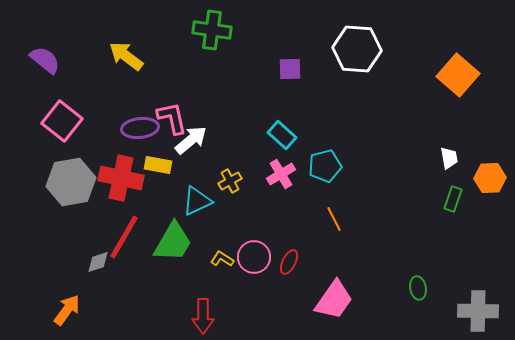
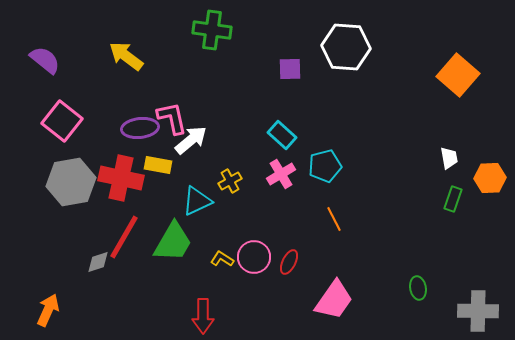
white hexagon: moved 11 px left, 2 px up
orange arrow: moved 19 px left; rotated 12 degrees counterclockwise
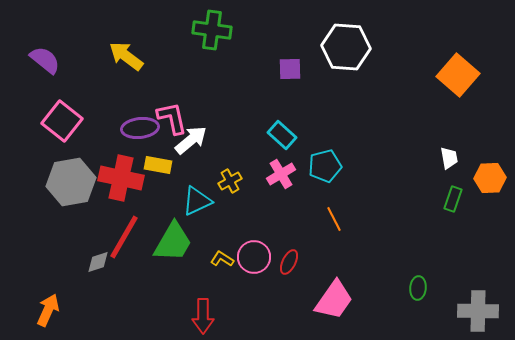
green ellipse: rotated 15 degrees clockwise
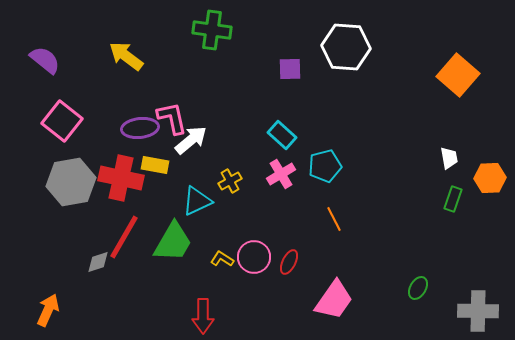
yellow rectangle: moved 3 px left
green ellipse: rotated 25 degrees clockwise
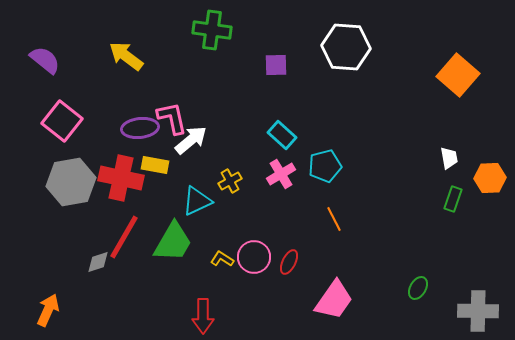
purple square: moved 14 px left, 4 px up
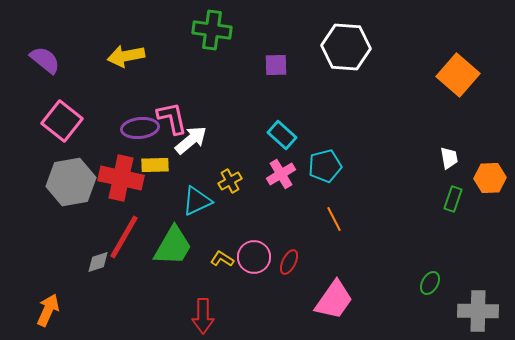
yellow arrow: rotated 48 degrees counterclockwise
yellow rectangle: rotated 12 degrees counterclockwise
green trapezoid: moved 4 px down
green ellipse: moved 12 px right, 5 px up
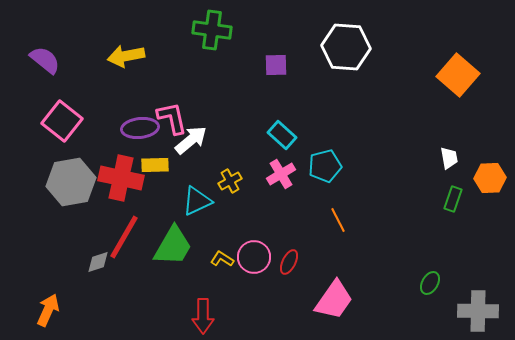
orange line: moved 4 px right, 1 px down
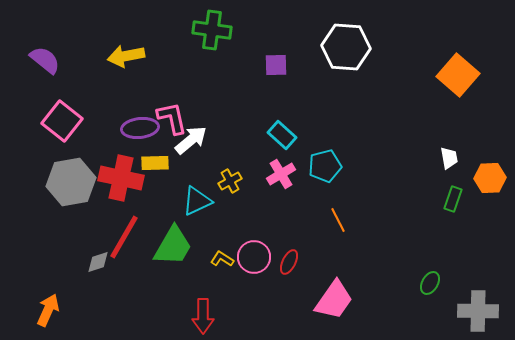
yellow rectangle: moved 2 px up
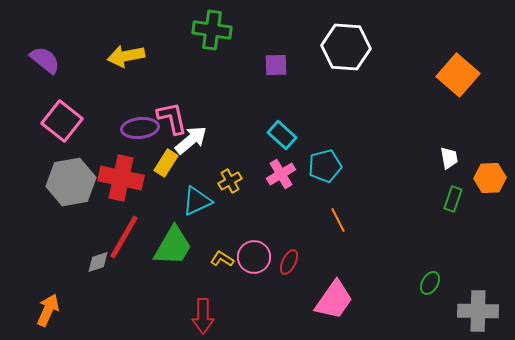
yellow rectangle: moved 11 px right; rotated 56 degrees counterclockwise
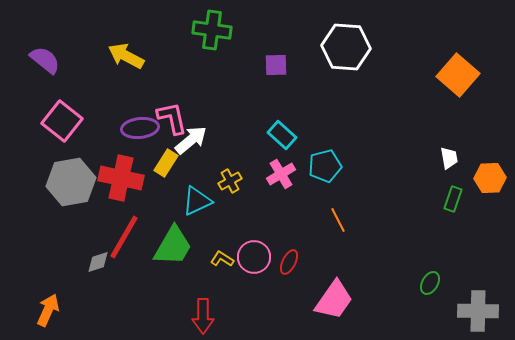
yellow arrow: rotated 39 degrees clockwise
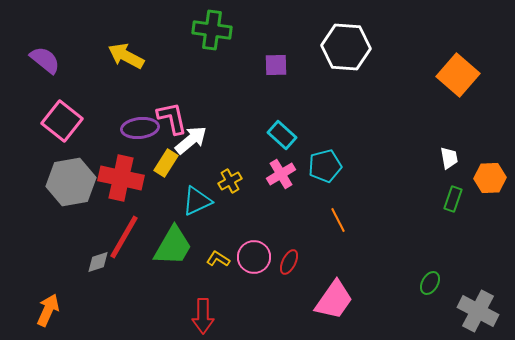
yellow L-shape: moved 4 px left
gray cross: rotated 27 degrees clockwise
